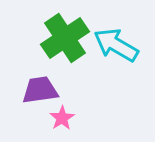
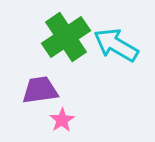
green cross: moved 1 px right, 1 px up
pink star: moved 2 px down
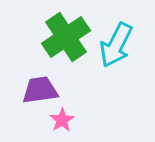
cyan arrow: rotated 93 degrees counterclockwise
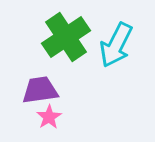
pink star: moved 13 px left, 3 px up
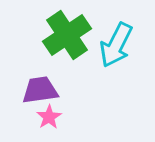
green cross: moved 1 px right, 2 px up
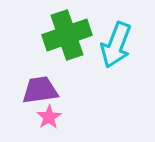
green cross: rotated 15 degrees clockwise
cyan arrow: rotated 6 degrees counterclockwise
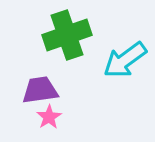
cyan arrow: moved 9 px right, 15 px down; rotated 33 degrees clockwise
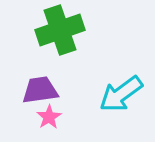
green cross: moved 7 px left, 5 px up
cyan arrow: moved 4 px left, 34 px down
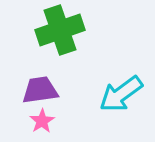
pink star: moved 7 px left, 4 px down
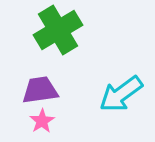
green cross: moved 2 px left; rotated 12 degrees counterclockwise
